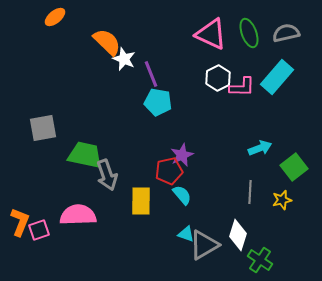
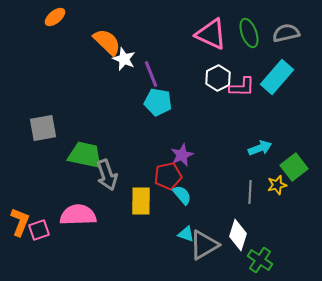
red pentagon: moved 1 px left, 5 px down
yellow star: moved 5 px left, 15 px up
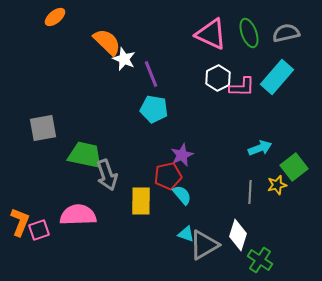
cyan pentagon: moved 4 px left, 7 px down
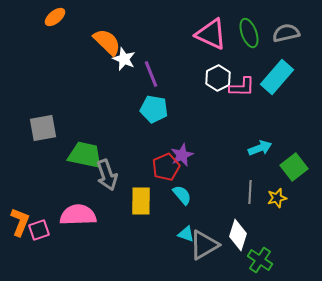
red pentagon: moved 2 px left, 9 px up; rotated 12 degrees counterclockwise
yellow star: moved 13 px down
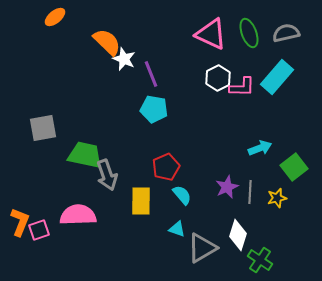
purple star: moved 45 px right, 32 px down
cyan triangle: moved 9 px left, 5 px up
gray triangle: moved 2 px left, 3 px down
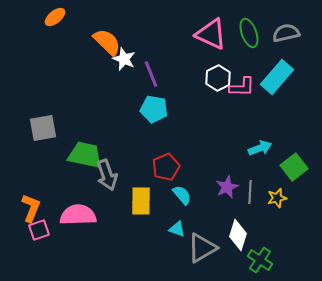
orange L-shape: moved 11 px right, 14 px up
